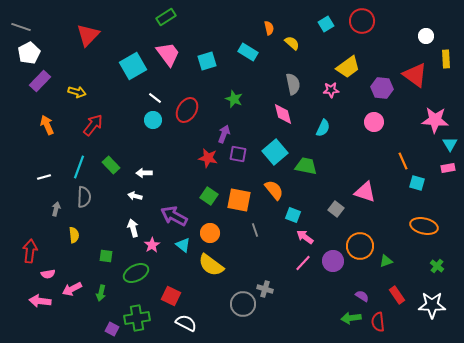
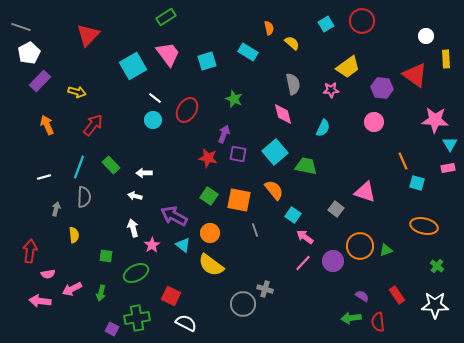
cyan square at (293, 215): rotated 14 degrees clockwise
green triangle at (386, 261): moved 11 px up
white star at (432, 305): moved 3 px right
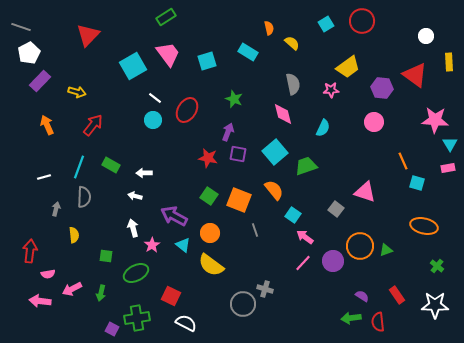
yellow rectangle at (446, 59): moved 3 px right, 3 px down
purple arrow at (224, 134): moved 4 px right, 2 px up
green rectangle at (111, 165): rotated 18 degrees counterclockwise
green trapezoid at (306, 166): rotated 30 degrees counterclockwise
orange square at (239, 200): rotated 10 degrees clockwise
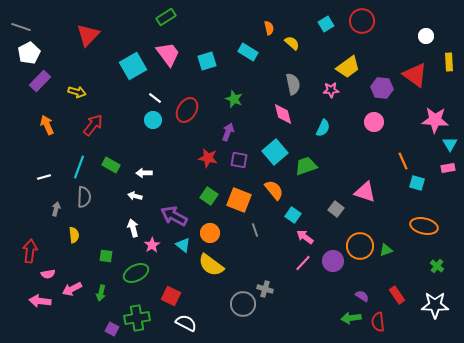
purple square at (238, 154): moved 1 px right, 6 px down
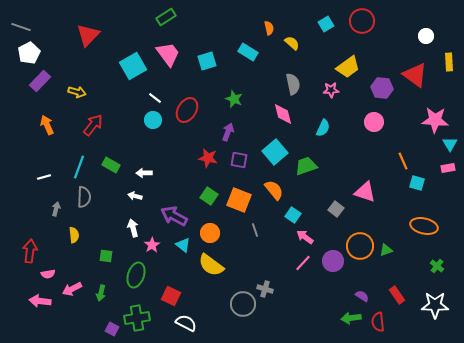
green ellipse at (136, 273): moved 2 px down; rotated 45 degrees counterclockwise
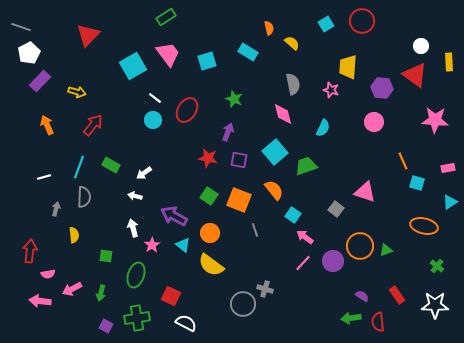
white circle at (426, 36): moved 5 px left, 10 px down
yellow trapezoid at (348, 67): rotated 130 degrees clockwise
pink star at (331, 90): rotated 21 degrees clockwise
cyan triangle at (450, 144): moved 58 px down; rotated 28 degrees clockwise
white arrow at (144, 173): rotated 35 degrees counterclockwise
purple square at (112, 329): moved 6 px left, 3 px up
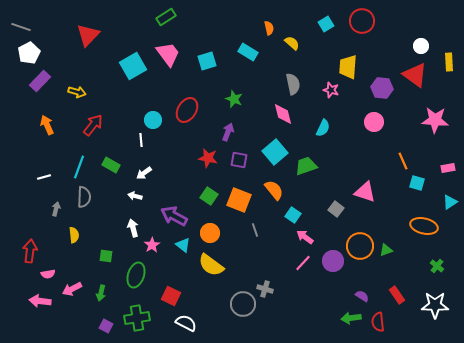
white line at (155, 98): moved 14 px left, 42 px down; rotated 48 degrees clockwise
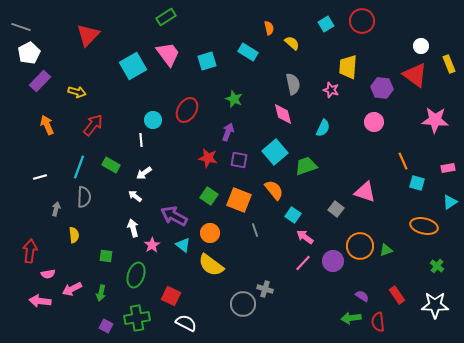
yellow rectangle at (449, 62): moved 2 px down; rotated 18 degrees counterclockwise
white line at (44, 177): moved 4 px left
white arrow at (135, 196): rotated 24 degrees clockwise
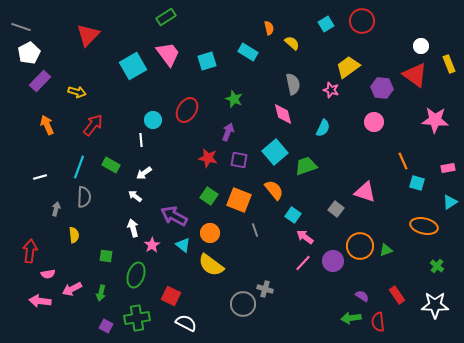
yellow trapezoid at (348, 67): rotated 50 degrees clockwise
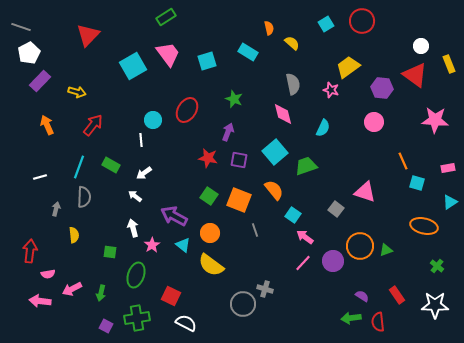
green square at (106, 256): moved 4 px right, 4 px up
